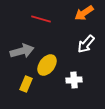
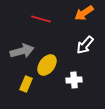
white arrow: moved 1 px left, 1 px down
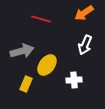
white arrow: rotated 18 degrees counterclockwise
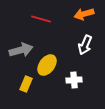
orange arrow: moved 1 px down; rotated 18 degrees clockwise
gray arrow: moved 1 px left, 1 px up
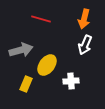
orange arrow: moved 5 px down; rotated 60 degrees counterclockwise
white cross: moved 3 px left, 1 px down
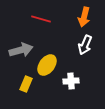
orange arrow: moved 2 px up
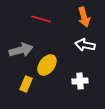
orange arrow: rotated 30 degrees counterclockwise
white arrow: rotated 78 degrees clockwise
white cross: moved 9 px right
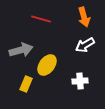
white arrow: rotated 42 degrees counterclockwise
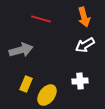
yellow ellipse: moved 30 px down
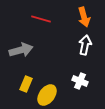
white arrow: rotated 132 degrees clockwise
white cross: rotated 28 degrees clockwise
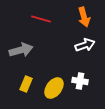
white arrow: rotated 60 degrees clockwise
white cross: rotated 14 degrees counterclockwise
yellow ellipse: moved 7 px right, 7 px up
